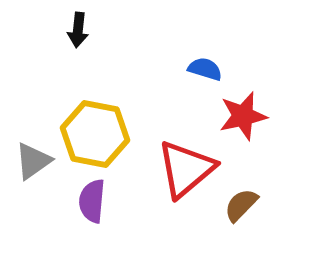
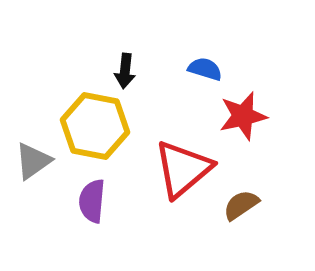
black arrow: moved 47 px right, 41 px down
yellow hexagon: moved 8 px up
red triangle: moved 3 px left
brown semicircle: rotated 12 degrees clockwise
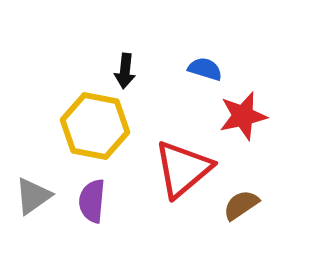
gray triangle: moved 35 px down
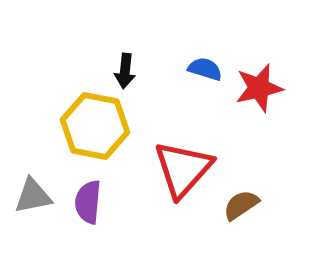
red star: moved 16 px right, 28 px up
red triangle: rotated 8 degrees counterclockwise
gray triangle: rotated 24 degrees clockwise
purple semicircle: moved 4 px left, 1 px down
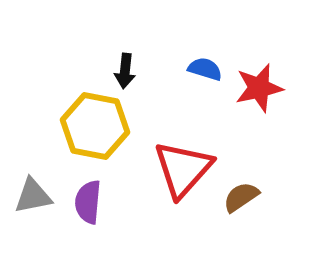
brown semicircle: moved 8 px up
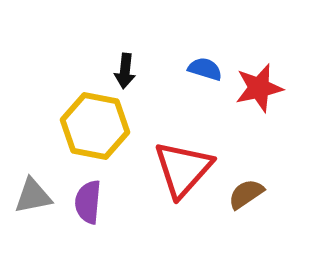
brown semicircle: moved 5 px right, 3 px up
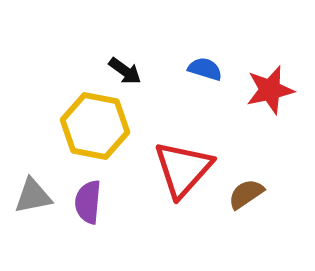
black arrow: rotated 60 degrees counterclockwise
red star: moved 11 px right, 2 px down
